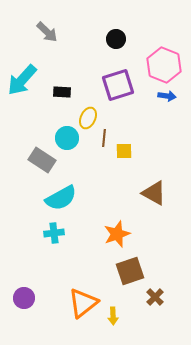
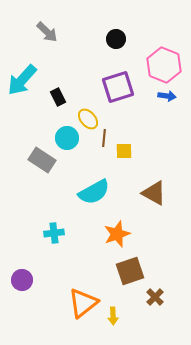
purple square: moved 2 px down
black rectangle: moved 4 px left, 5 px down; rotated 60 degrees clockwise
yellow ellipse: moved 1 px down; rotated 65 degrees counterclockwise
cyan semicircle: moved 33 px right, 6 px up
purple circle: moved 2 px left, 18 px up
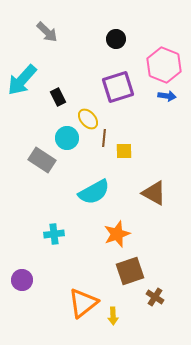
cyan cross: moved 1 px down
brown cross: rotated 12 degrees counterclockwise
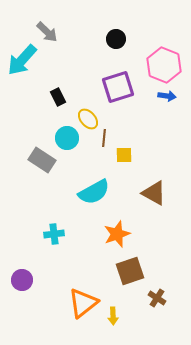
cyan arrow: moved 20 px up
yellow square: moved 4 px down
brown cross: moved 2 px right, 1 px down
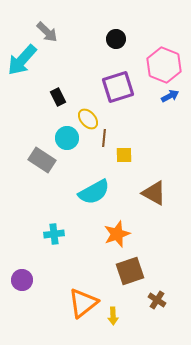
blue arrow: moved 3 px right; rotated 36 degrees counterclockwise
brown cross: moved 2 px down
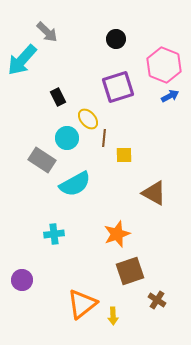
cyan semicircle: moved 19 px left, 8 px up
orange triangle: moved 1 px left, 1 px down
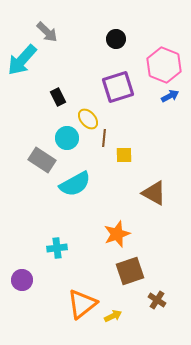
cyan cross: moved 3 px right, 14 px down
yellow arrow: rotated 114 degrees counterclockwise
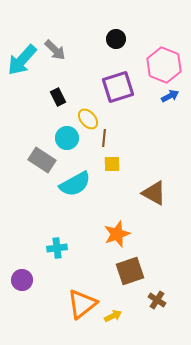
gray arrow: moved 8 px right, 18 px down
yellow square: moved 12 px left, 9 px down
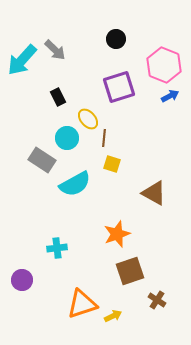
purple square: moved 1 px right
yellow square: rotated 18 degrees clockwise
orange triangle: rotated 20 degrees clockwise
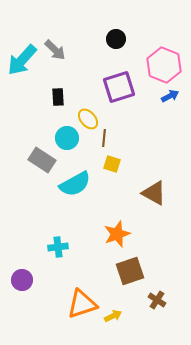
black rectangle: rotated 24 degrees clockwise
cyan cross: moved 1 px right, 1 px up
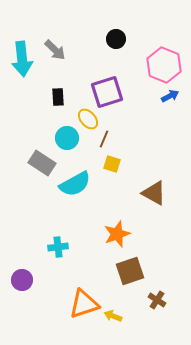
cyan arrow: moved 1 px up; rotated 48 degrees counterclockwise
purple square: moved 12 px left, 5 px down
brown line: moved 1 px down; rotated 18 degrees clockwise
gray rectangle: moved 3 px down
orange triangle: moved 2 px right
yellow arrow: rotated 132 degrees counterclockwise
